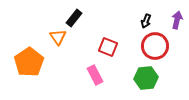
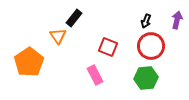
orange triangle: moved 1 px up
red circle: moved 4 px left
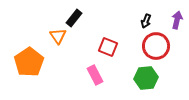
red circle: moved 5 px right
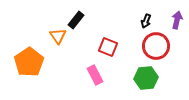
black rectangle: moved 2 px right, 2 px down
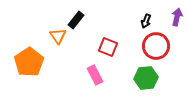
purple arrow: moved 3 px up
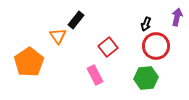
black arrow: moved 3 px down
red square: rotated 30 degrees clockwise
